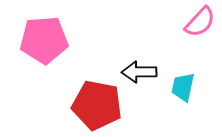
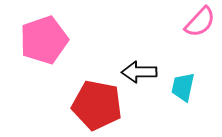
pink pentagon: rotated 15 degrees counterclockwise
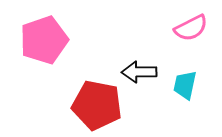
pink semicircle: moved 9 px left, 6 px down; rotated 20 degrees clockwise
cyan trapezoid: moved 2 px right, 2 px up
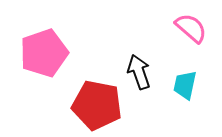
pink semicircle: rotated 112 degrees counterclockwise
pink pentagon: moved 13 px down
black arrow: rotated 72 degrees clockwise
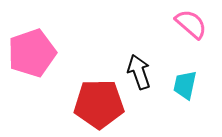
pink semicircle: moved 4 px up
pink pentagon: moved 12 px left
red pentagon: moved 2 px right, 1 px up; rotated 12 degrees counterclockwise
